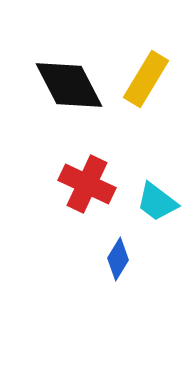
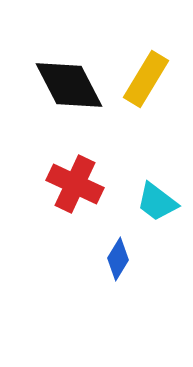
red cross: moved 12 px left
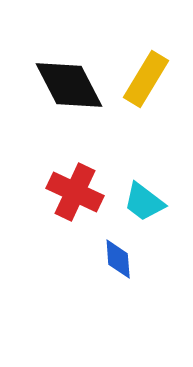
red cross: moved 8 px down
cyan trapezoid: moved 13 px left
blue diamond: rotated 36 degrees counterclockwise
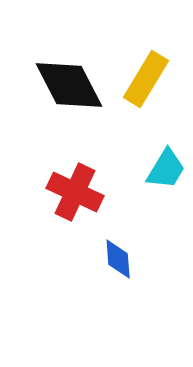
cyan trapezoid: moved 22 px right, 33 px up; rotated 96 degrees counterclockwise
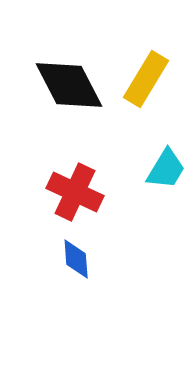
blue diamond: moved 42 px left
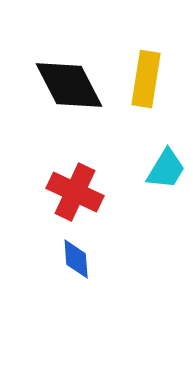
yellow rectangle: rotated 22 degrees counterclockwise
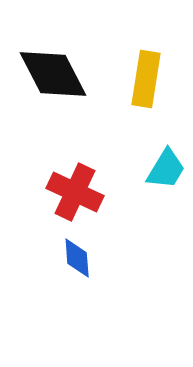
black diamond: moved 16 px left, 11 px up
blue diamond: moved 1 px right, 1 px up
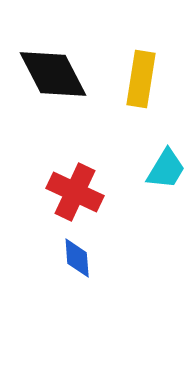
yellow rectangle: moved 5 px left
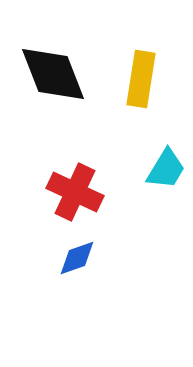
black diamond: rotated 6 degrees clockwise
blue diamond: rotated 75 degrees clockwise
